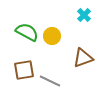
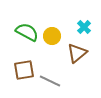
cyan cross: moved 12 px down
brown triangle: moved 6 px left, 5 px up; rotated 20 degrees counterclockwise
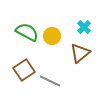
brown triangle: moved 3 px right
brown square: rotated 25 degrees counterclockwise
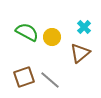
yellow circle: moved 1 px down
brown square: moved 7 px down; rotated 15 degrees clockwise
gray line: moved 1 px up; rotated 15 degrees clockwise
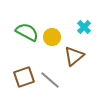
brown triangle: moved 6 px left, 3 px down
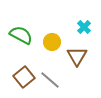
green semicircle: moved 6 px left, 3 px down
yellow circle: moved 5 px down
brown triangle: moved 3 px right; rotated 20 degrees counterclockwise
brown square: rotated 20 degrees counterclockwise
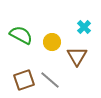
brown square: moved 3 px down; rotated 20 degrees clockwise
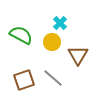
cyan cross: moved 24 px left, 4 px up
brown triangle: moved 1 px right, 1 px up
gray line: moved 3 px right, 2 px up
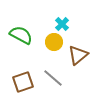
cyan cross: moved 2 px right, 1 px down
yellow circle: moved 2 px right
brown triangle: rotated 20 degrees clockwise
brown square: moved 1 px left, 2 px down
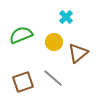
cyan cross: moved 4 px right, 7 px up
green semicircle: rotated 50 degrees counterclockwise
brown triangle: moved 2 px up
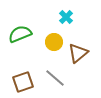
green semicircle: moved 1 px left, 1 px up
gray line: moved 2 px right
